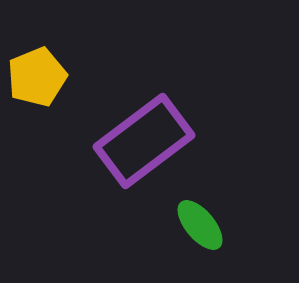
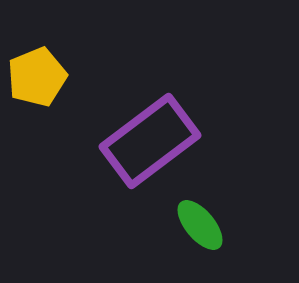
purple rectangle: moved 6 px right
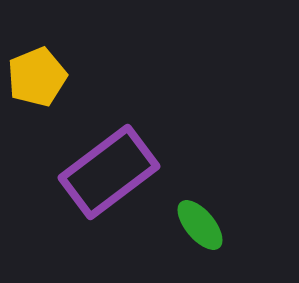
purple rectangle: moved 41 px left, 31 px down
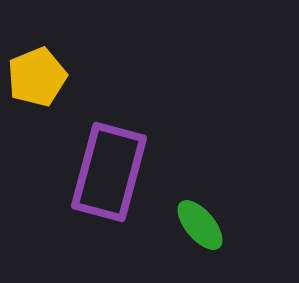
purple rectangle: rotated 38 degrees counterclockwise
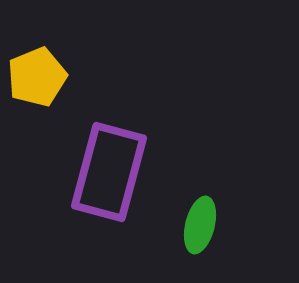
green ellipse: rotated 54 degrees clockwise
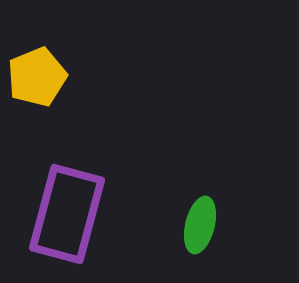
purple rectangle: moved 42 px left, 42 px down
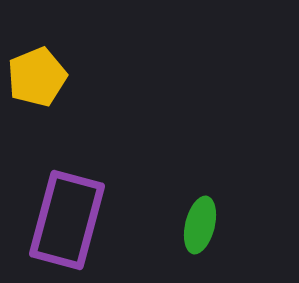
purple rectangle: moved 6 px down
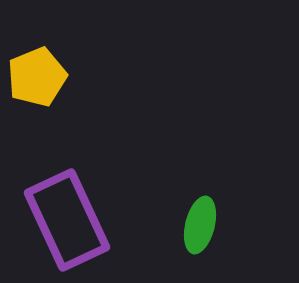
purple rectangle: rotated 40 degrees counterclockwise
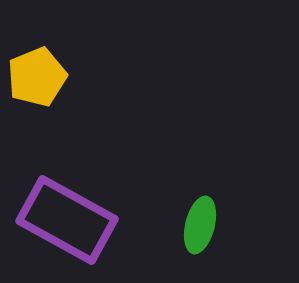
purple rectangle: rotated 36 degrees counterclockwise
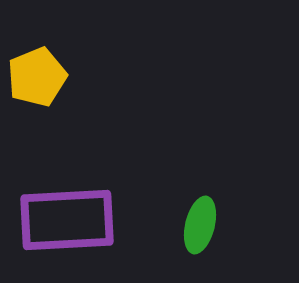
purple rectangle: rotated 32 degrees counterclockwise
